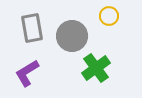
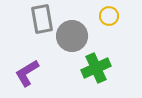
gray rectangle: moved 10 px right, 9 px up
green cross: rotated 12 degrees clockwise
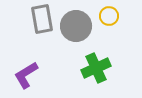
gray circle: moved 4 px right, 10 px up
purple L-shape: moved 1 px left, 2 px down
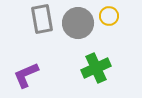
gray circle: moved 2 px right, 3 px up
purple L-shape: rotated 8 degrees clockwise
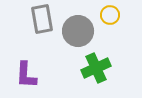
yellow circle: moved 1 px right, 1 px up
gray circle: moved 8 px down
purple L-shape: rotated 64 degrees counterclockwise
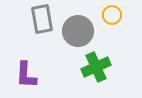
yellow circle: moved 2 px right
green cross: moved 1 px up
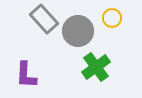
yellow circle: moved 3 px down
gray rectangle: moved 2 px right; rotated 32 degrees counterclockwise
green cross: rotated 12 degrees counterclockwise
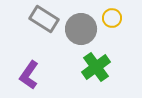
gray rectangle: rotated 16 degrees counterclockwise
gray circle: moved 3 px right, 2 px up
purple L-shape: moved 3 px right; rotated 32 degrees clockwise
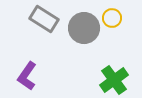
gray circle: moved 3 px right, 1 px up
green cross: moved 18 px right, 13 px down
purple L-shape: moved 2 px left, 1 px down
